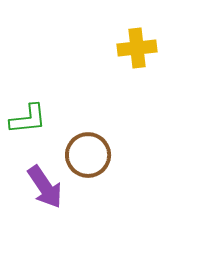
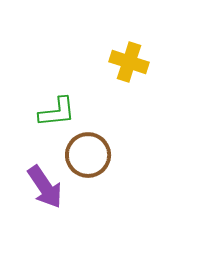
yellow cross: moved 8 px left, 14 px down; rotated 24 degrees clockwise
green L-shape: moved 29 px right, 7 px up
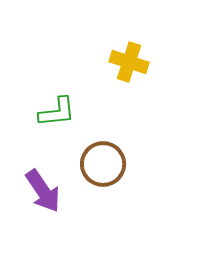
brown circle: moved 15 px right, 9 px down
purple arrow: moved 2 px left, 4 px down
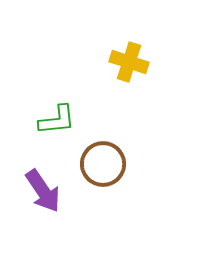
green L-shape: moved 8 px down
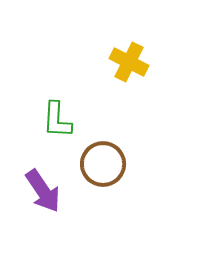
yellow cross: rotated 9 degrees clockwise
green L-shape: rotated 99 degrees clockwise
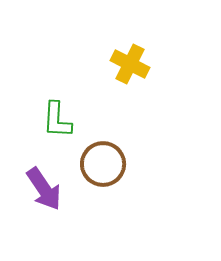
yellow cross: moved 1 px right, 2 px down
purple arrow: moved 1 px right, 2 px up
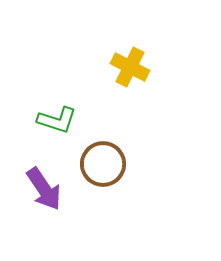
yellow cross: moved 3 px down
green L-shape: rotated 75 degrees counterclockwise
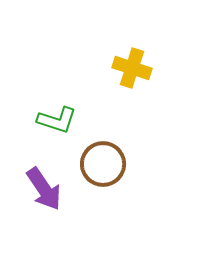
yellow cross: moved 2 px right, 1 px down; rotated 9 degrees counterclockwise
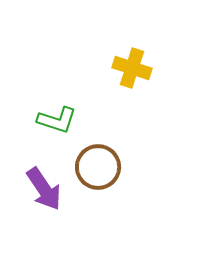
brown circle: moved 5 px left, 3 px down
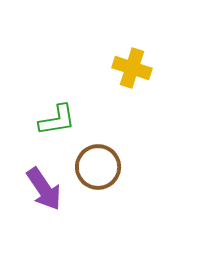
green L-shape: rotated 27 degrees counterclockwise
